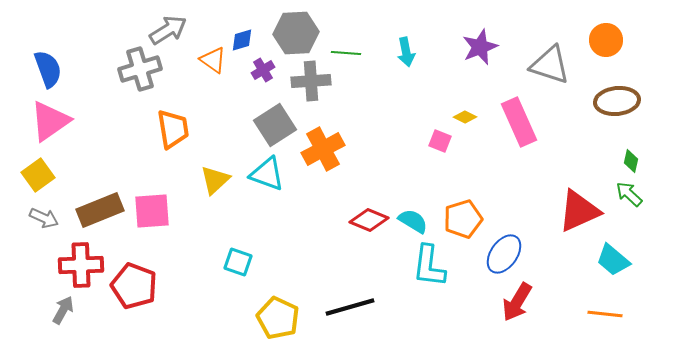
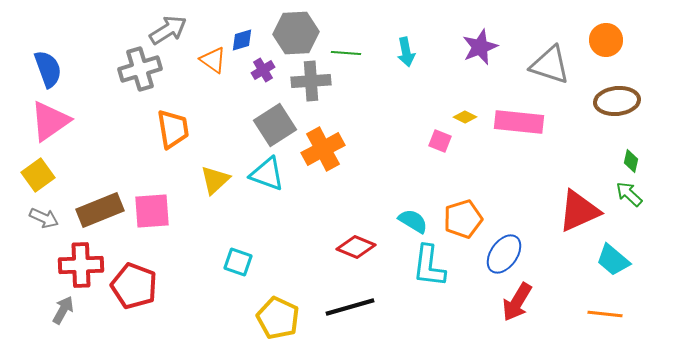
pink rectangle at (519, 122): rotated 60 degrees counterclockwise
red diamond at (369, 220): moved 13 px left, 27 px down
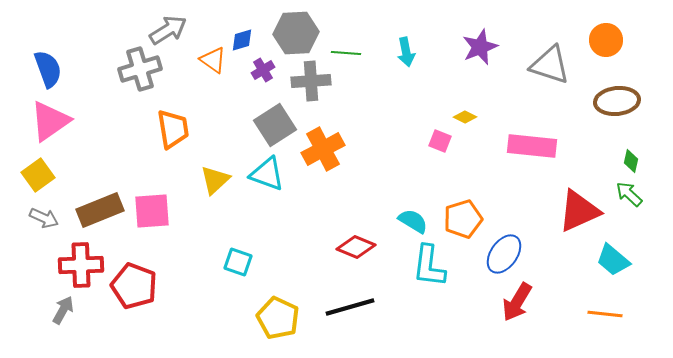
pink rectangle at (519, 122): moved 13 px right, 24 px down
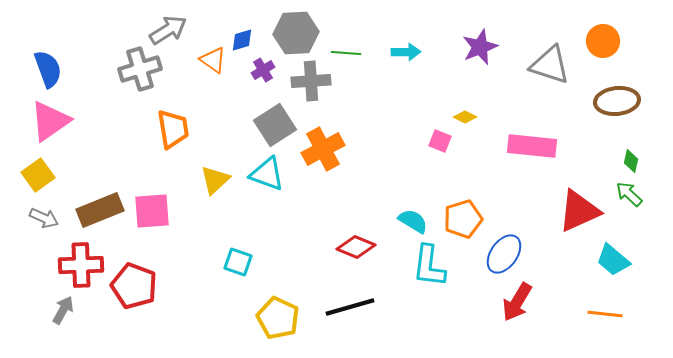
orange circle at (606, 40): moved 3 px left, 1 px down
cyan arrow at (406, 52): rotated 80 degrees counterclockwise
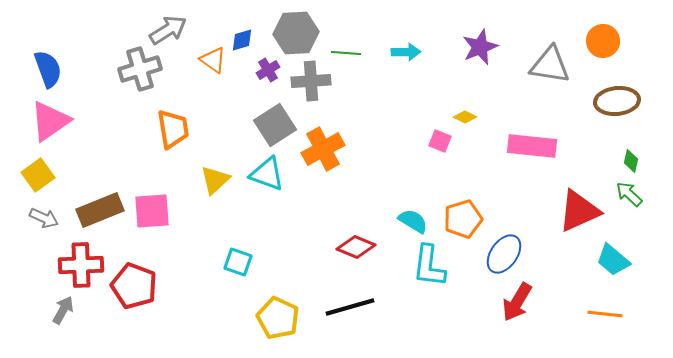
gray triangle at (550, 65): rotated 9 degrees counterclockwise
purple cross at (263, 70): moved 5 px right
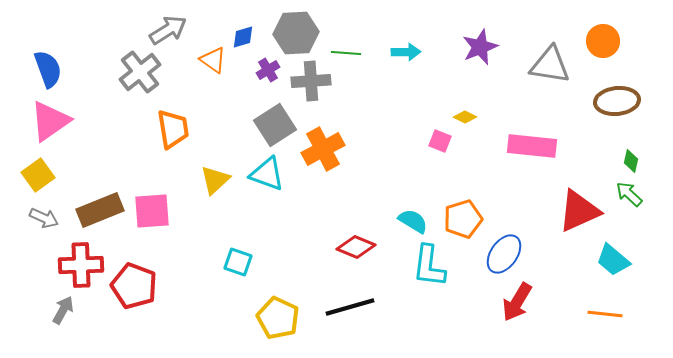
blue diamond at (242, 40): moved 1 px right, 3 px up
gray cross at (140, 69): moved 3 px down; rotated 21 degrees counterclockwise
